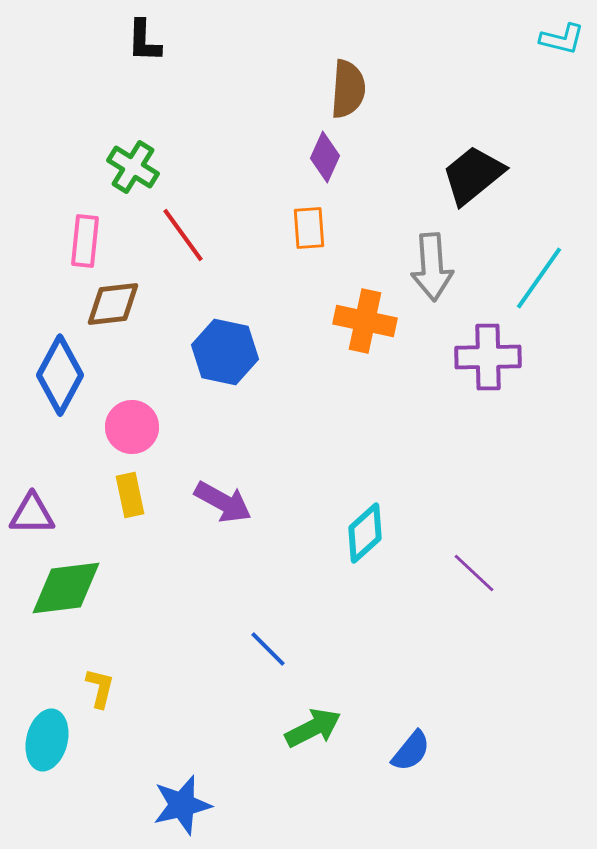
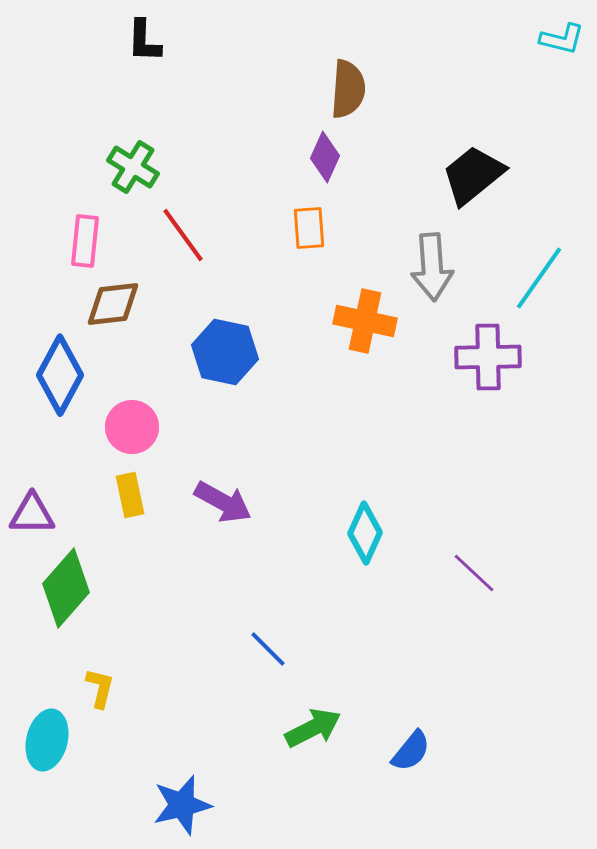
cyan diamond: rotated 24 degrees counterclockwise
green diamond: rotated 42 degrees counterclockwise
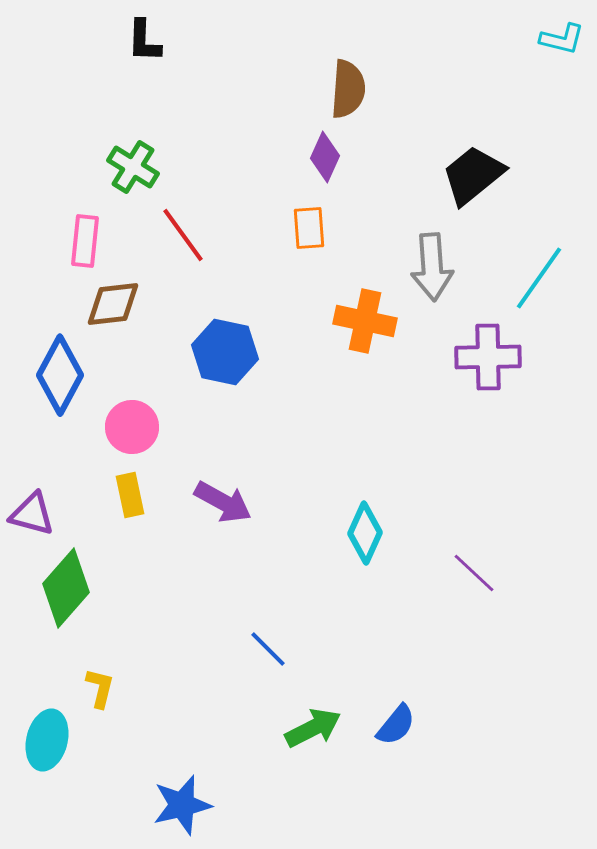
purple triangle: rotated 15 degrees clockwise
blue semicircle: moved 15 px left, 26 px up
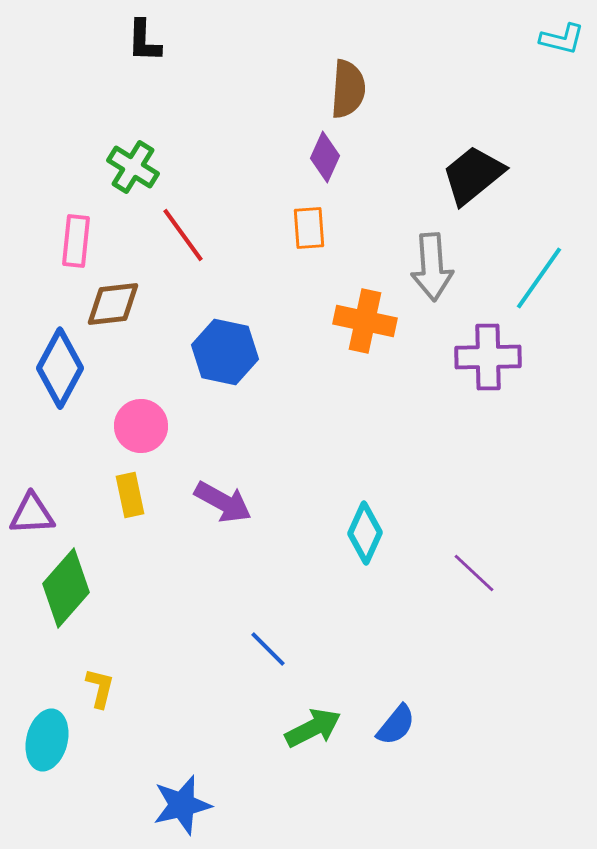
pink rectangle: moved 9 px left
blue diamond: moved 7 px up
pink circle: moved 9 px right, 1 px up
purple triangle: rotated 18 degrees counterclockwise
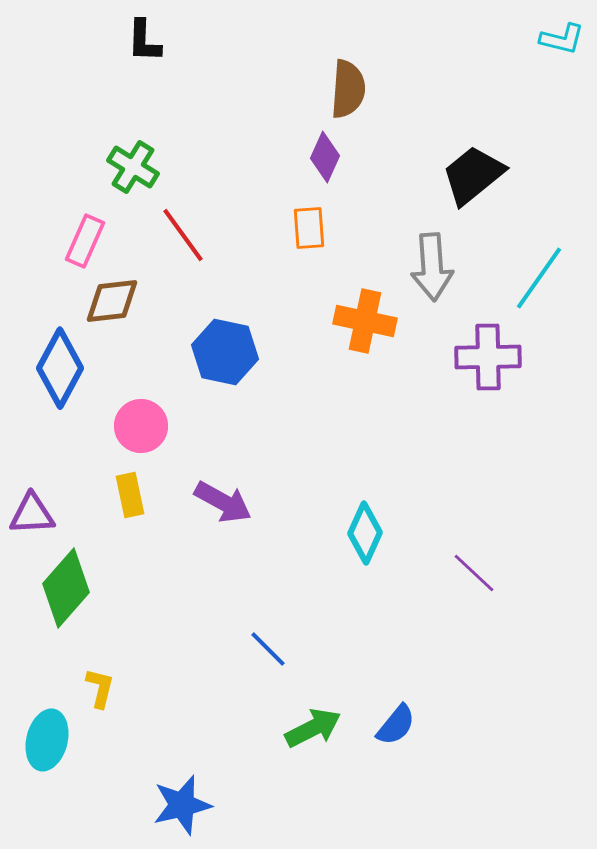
pink rectangle: moved 9 px right; rotated 18 degrees clockwise
brown diamond: moved 1 px left, 3 px up
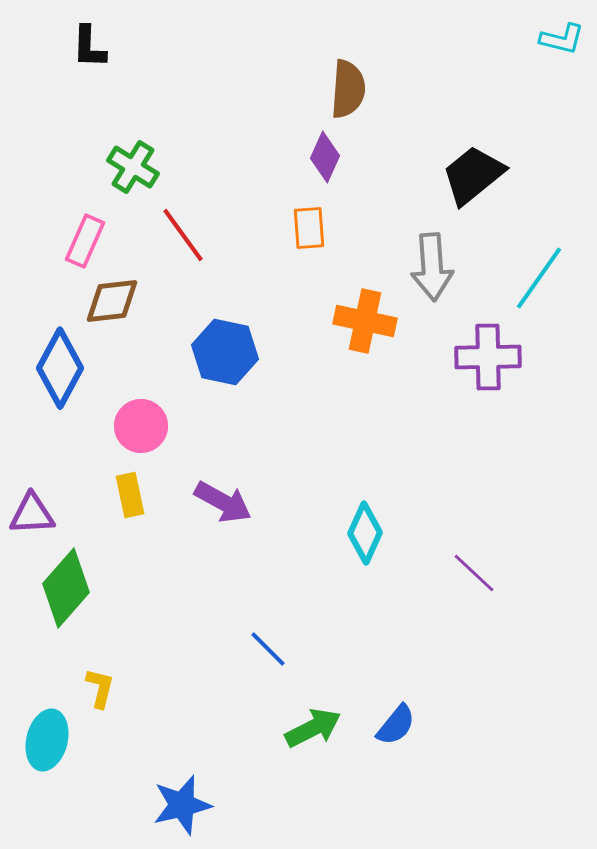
black L-shape: moved 55 px left, 6 px down
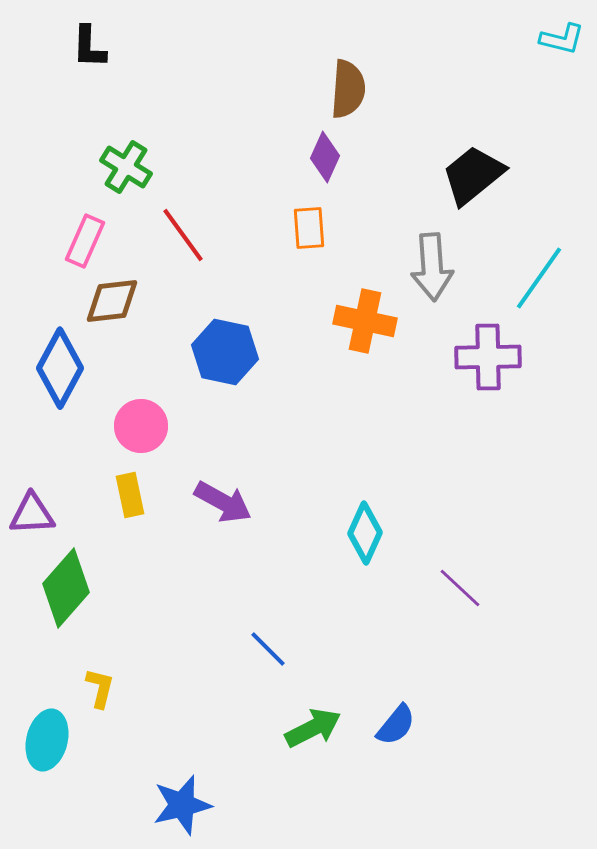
green cross: moved 7 px left
purple line: moved 14 px left, 15 px down
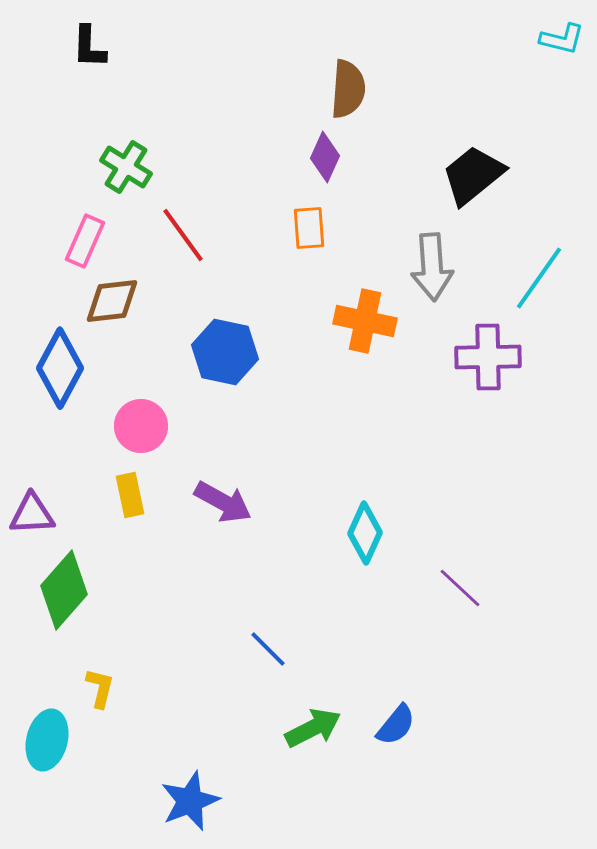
green diamond: moved 2 px left, 2 px down
blue star: moved 8 px right, 4 px up; rotated 8 degrees counterclockwise
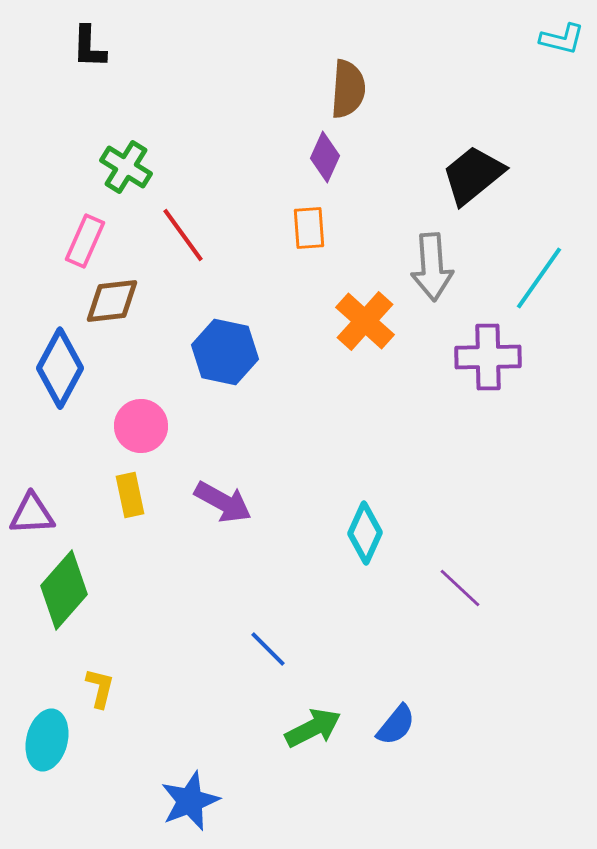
orange cross: rotated 30 degrees clockwise
